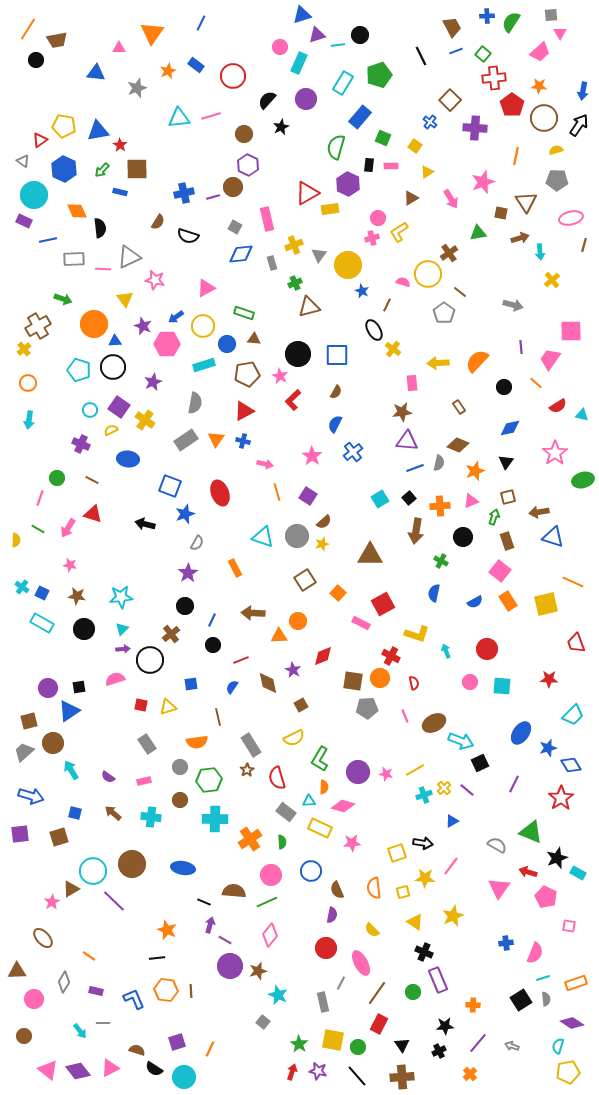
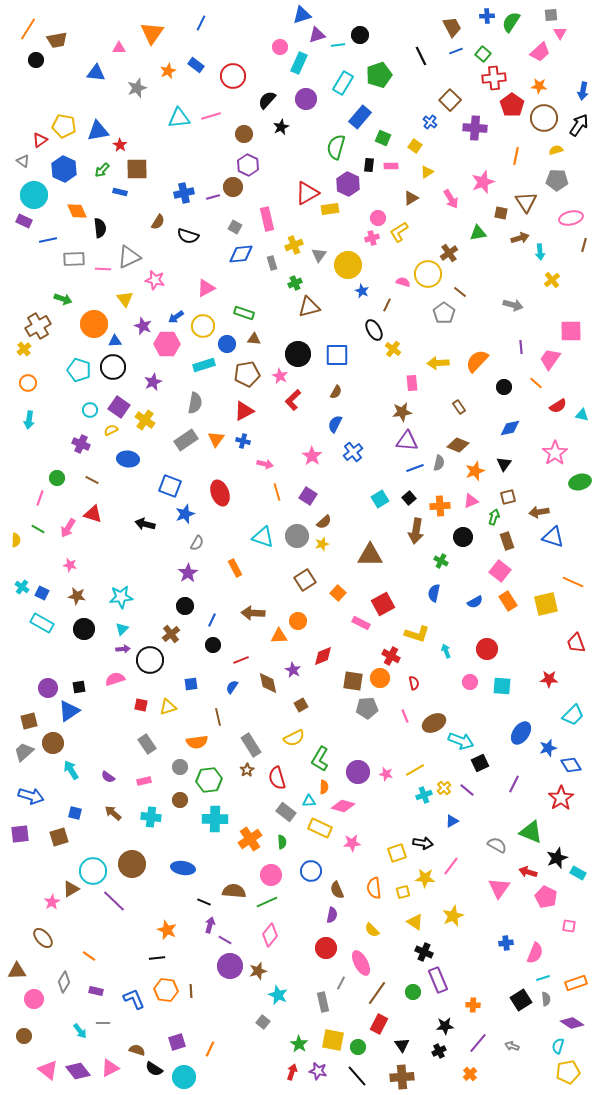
black triangle at (506, 462): moved 2 px left, 2 px down
green ellipse at (583, 480): moved 3 px left, 2 px down
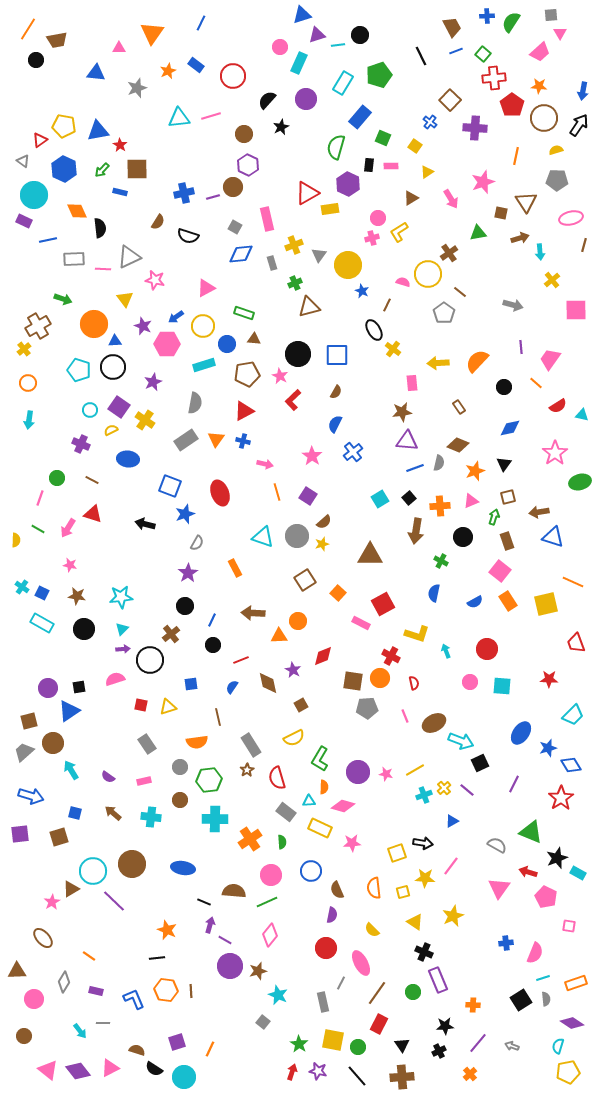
pink square at (571, 331): moved 5 px right, 21 px up
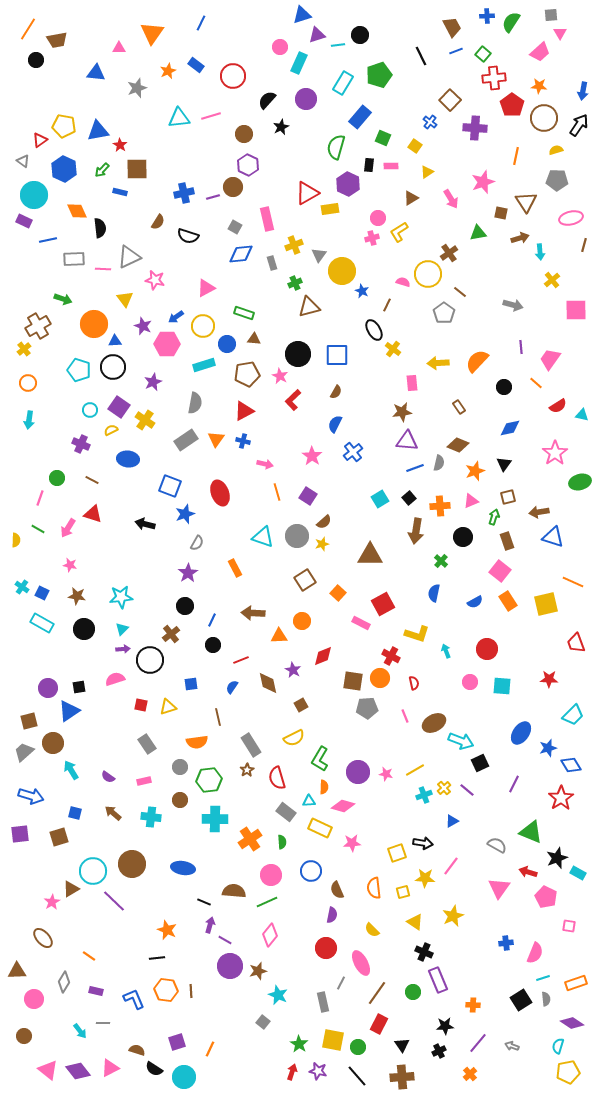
yellow circle at (348, 265): moved 6 px left, 6 px down
green cross at (441, 561): rotated 16 degrees clockwise
orange circle at (298, 621): moved 4 px right
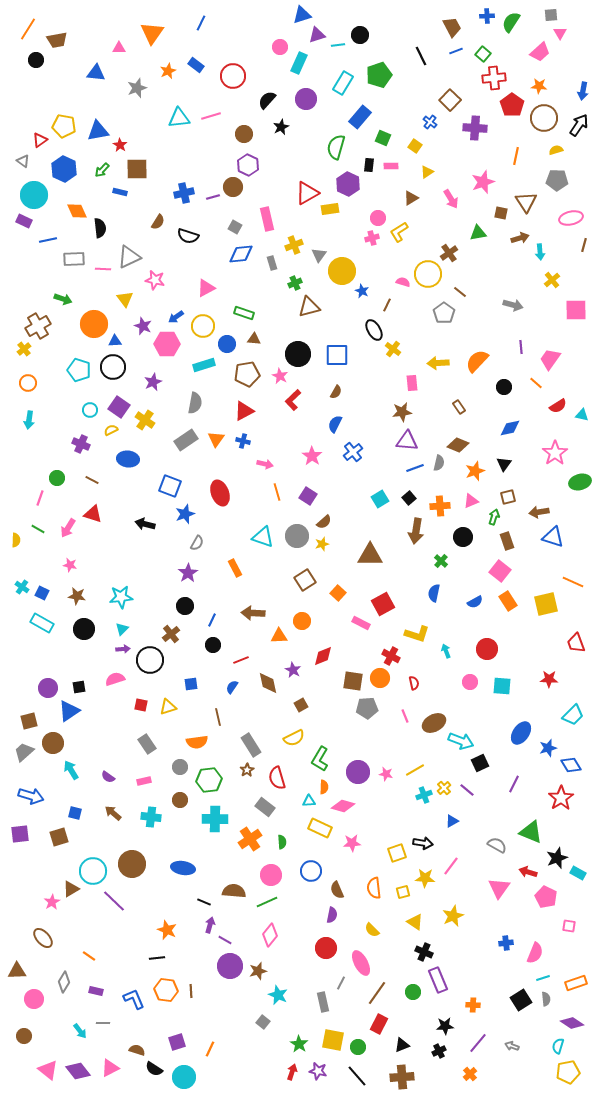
gray rectangle at (286, 812): moved 21 px left, 5 px up
black triangle at (402, 1045): rotated 42 degrees clockwise
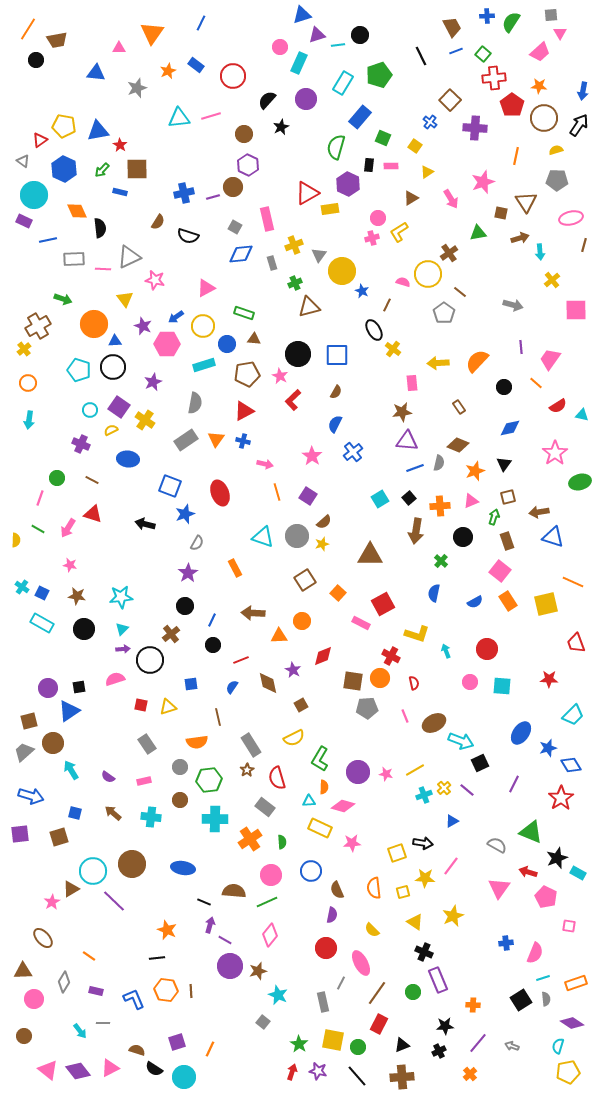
brown triangle at (17, 971): moved 6 px right
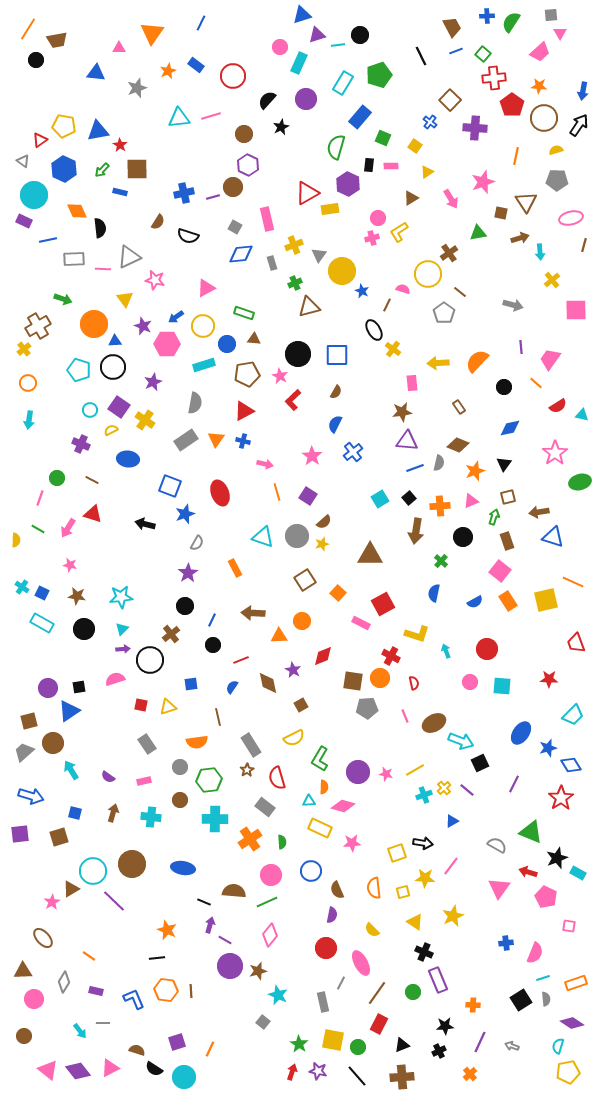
pink semicircle at (403, 282): moved 7 px down
yellow square at (546, 604): moved 4 px up
brown arrow at (113, 813): rotated 66 degrees clockwise
purple line at (478, 1043): moved 2 px right, 1 px up; rotated 15 degrees counterclockwise
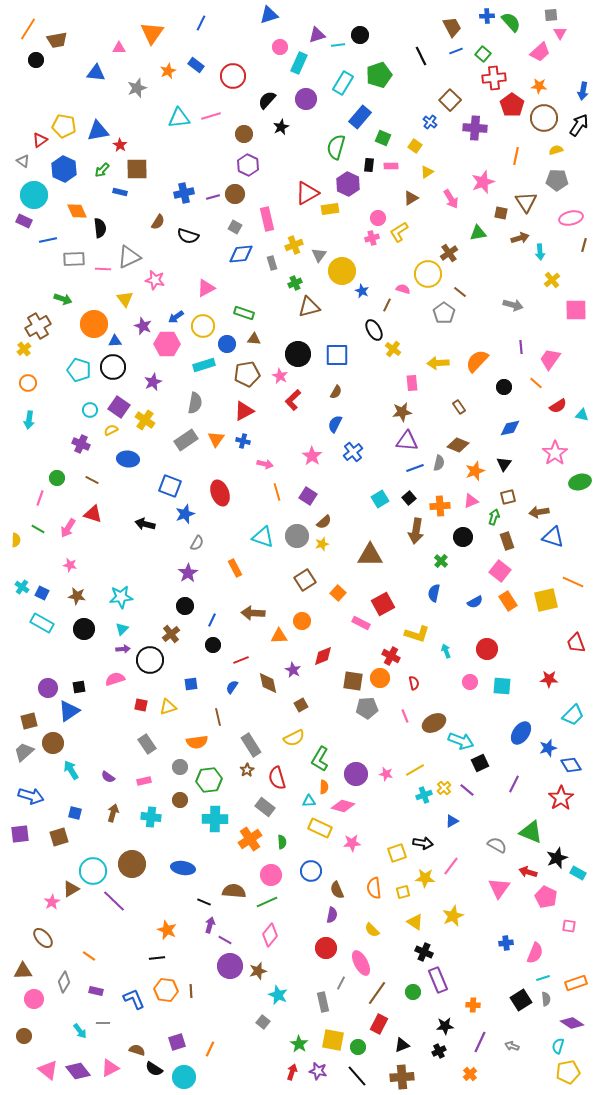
blue triangle at (302, 15): moved 33 px left
green semicircle at (511, 22): rotated 105 degrees clockwise
brown circle at (233, 187): moved 2 px right, 7 px down
purple circle at (358, 772): moved 2 px left, 2 px down
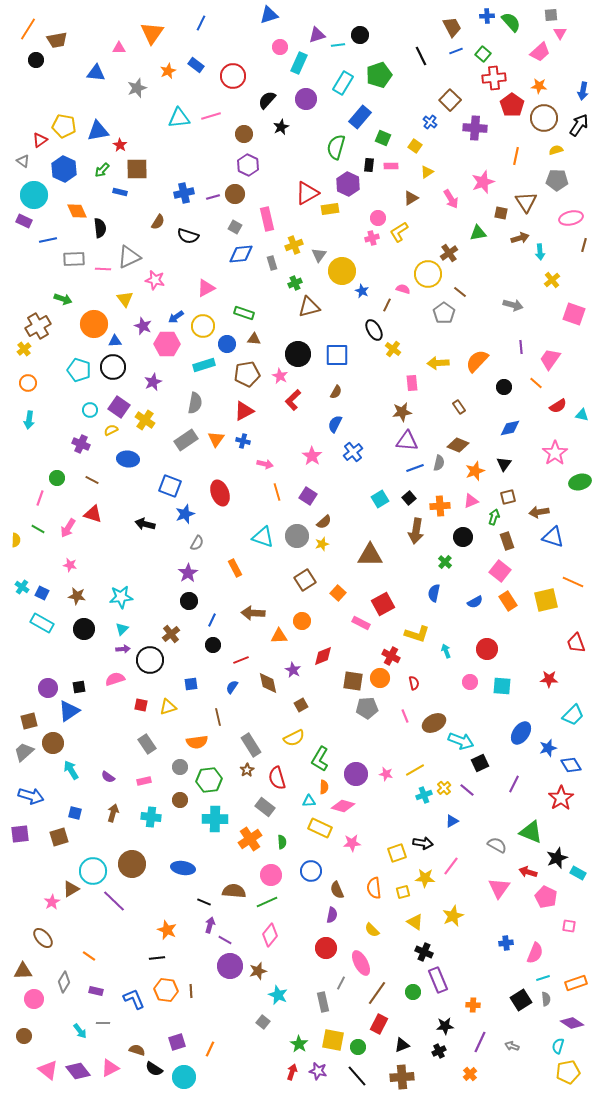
pink square at (576, 310): moved 2 px left, 4 px down; rotated 20 degrees clockwise
green cross at (441, 561): moved 4 px right, 1 px down
black circle at (185, 606): moved 4 px right, 5 px up
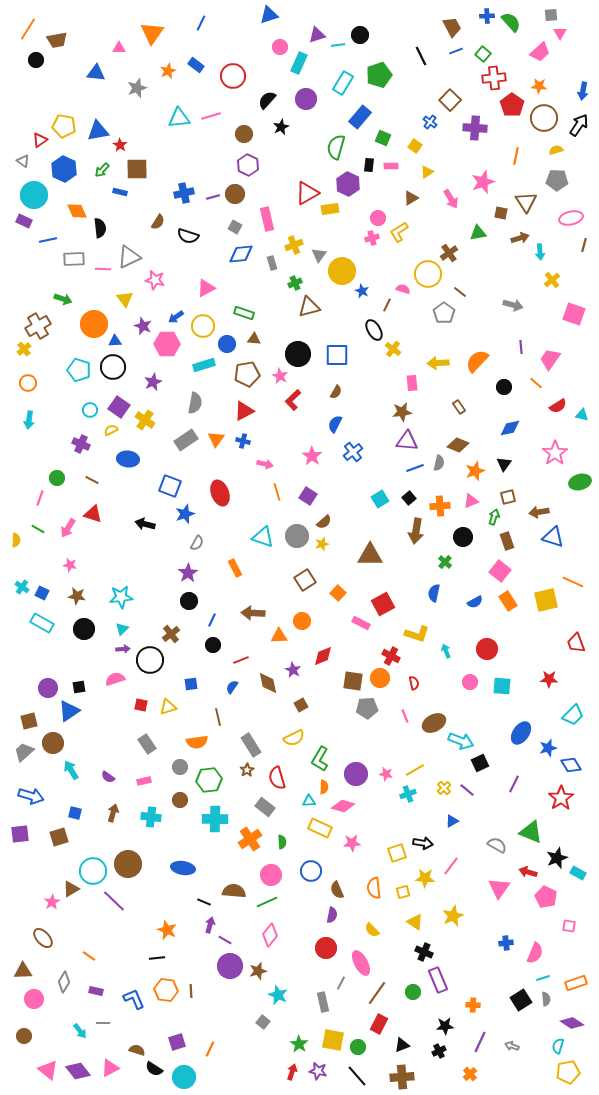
cyan cross at (424, 795): moved 16 px left, 1 px up
brown circle at (132, 864): moved 4 px left
